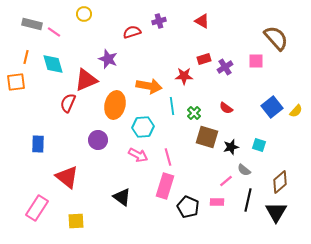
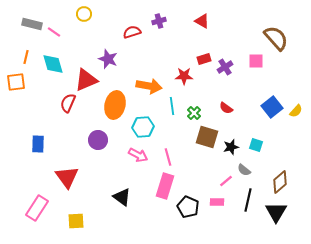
cyan square at (259, 145): moved 3 px left
red triangle at (67, 177): rotated 15 degrees clockwise
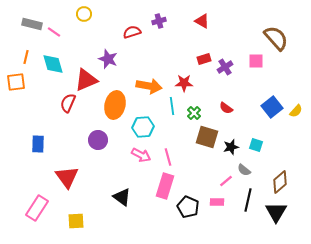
red star at (184, 76): moved 7 px down
pink arrow at (138, 155): moved 3 px right
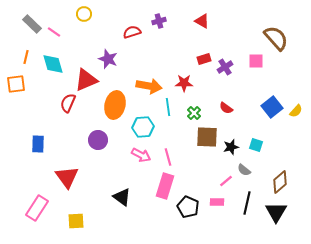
gray rectangle at (32, 24): rotated 30 degrees clockwise
orange square at (16, 82): moved 2 px down
cyan line at (172, 106): moved 4 px left, 1 px down
brown square at (207, 137): rotated 15 degrees counterclockwise
black line at (248, 200): moved 1 px left, 3 px down
